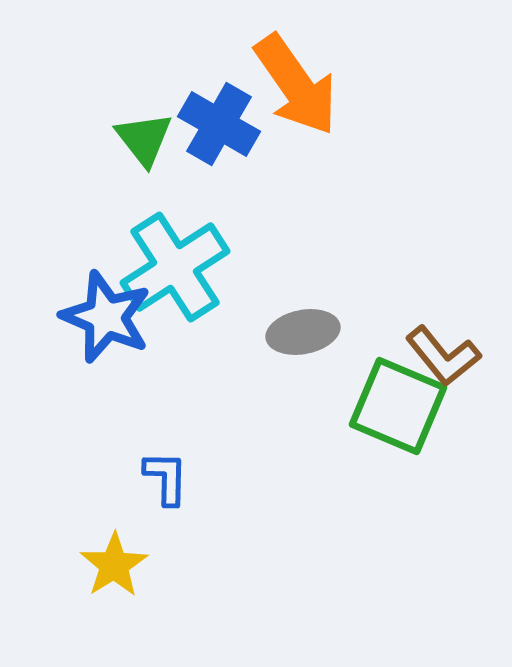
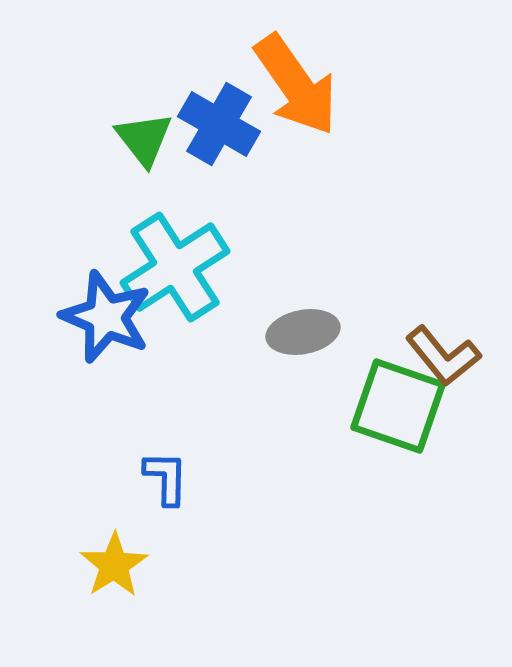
green square: rotated 4 degrees counterclockwise
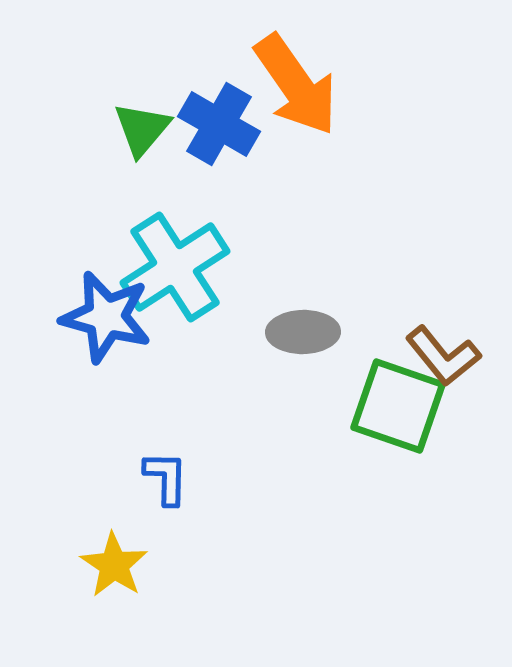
green triangle: moved 2 px left, 10 px up; rotated 18 degrees clockwise
blue star: rotated 8 degrees counterclockwise
gray ellipse: rotated 10 degrees clockwise
yellow star: rotated 6 degrees counterclockwise
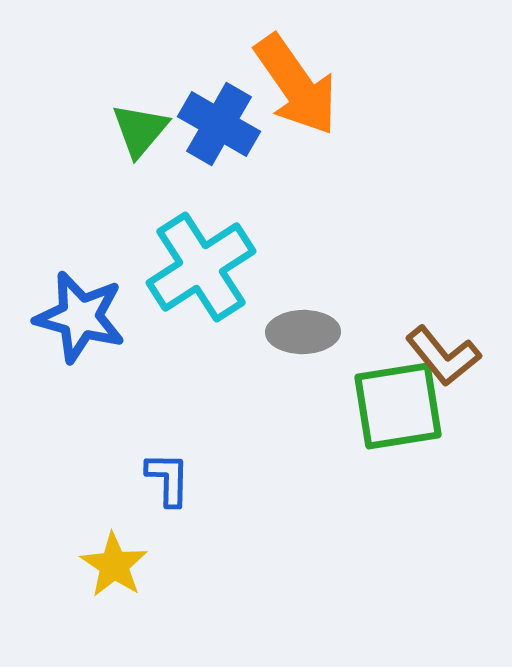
green triangle: moved 2 px left, 1 px down
cyan cross: moved 26 px right
blue star: moved 26 px left
green square: rotated 28 degrees counterclockwise
blue L-shape: moved 2 px right, 1 px down
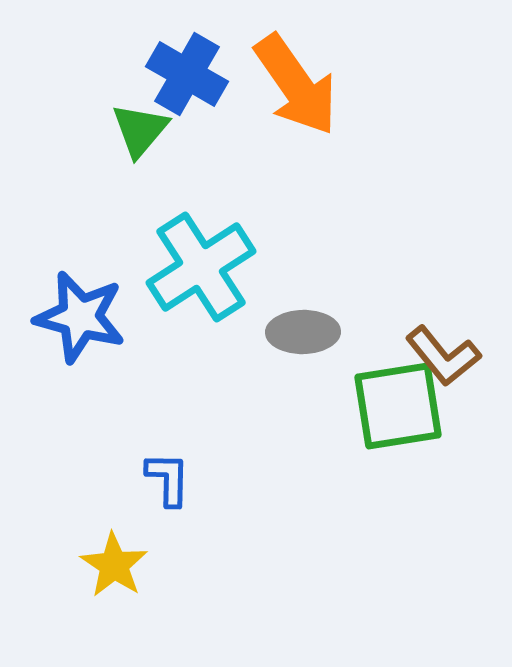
blue cross: moved 32 px left, 50 px up
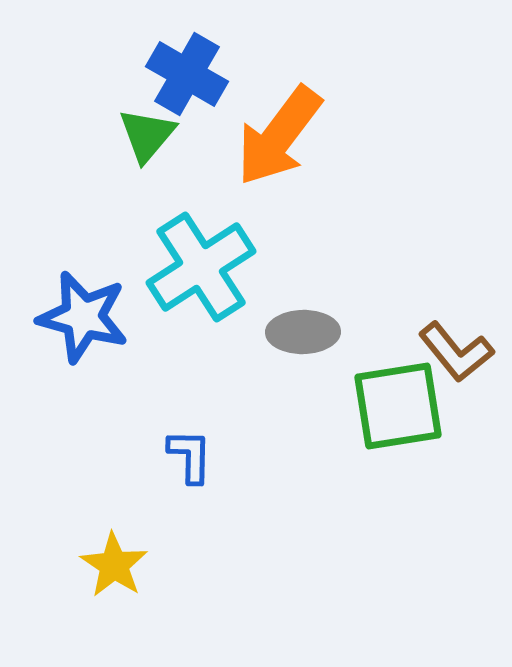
orange arrow: moved 17 px left, 51 px down; rotated 72 degrees clockwise
green triangle: moved 7 px right, 5 px down
blue star: moved 3 px right
brown L-shape: moved 13 px right, 4 px up
blue L-shape: moved 22 px right, 23 px up
